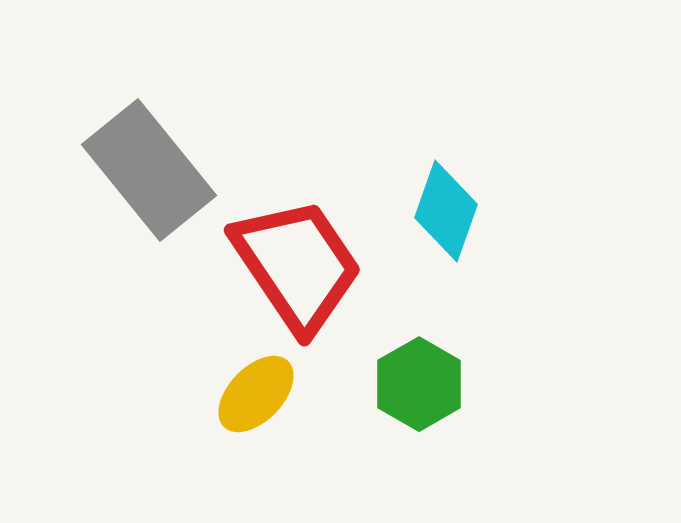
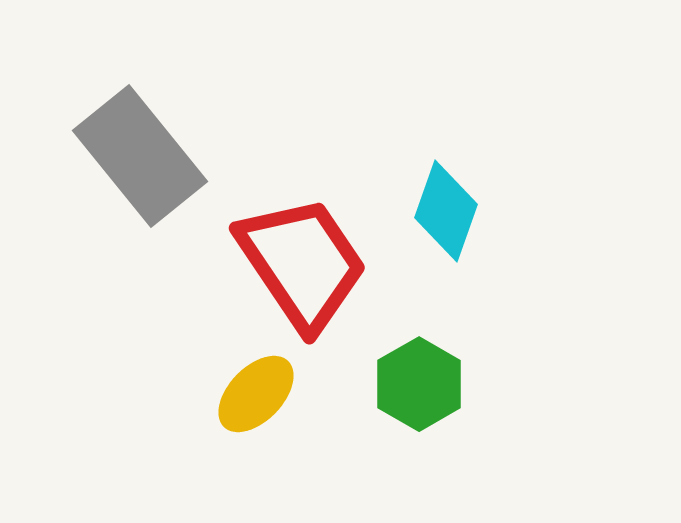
gray rectangle: moved 9 px left, 14 px up
red trapezoid: moved 5 px right, 2 px up
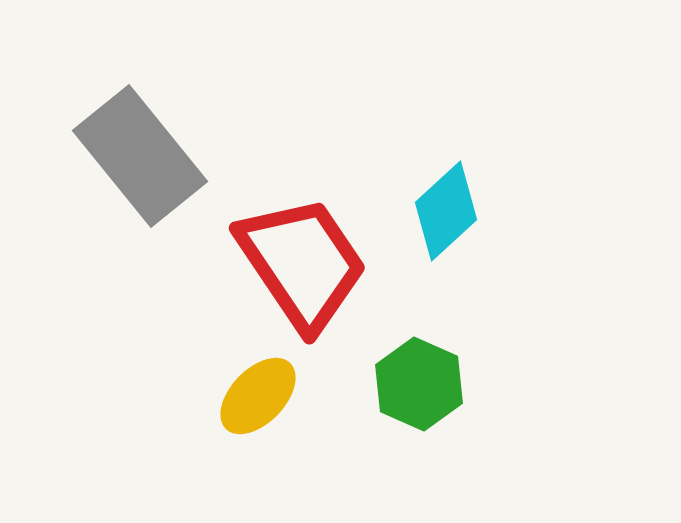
cyan diamond: rotated 28 degrees clockwise
green hexagon: rotated 6 degrees counterclockwise
yellow ellipse: moved 2 px right, 2 px down
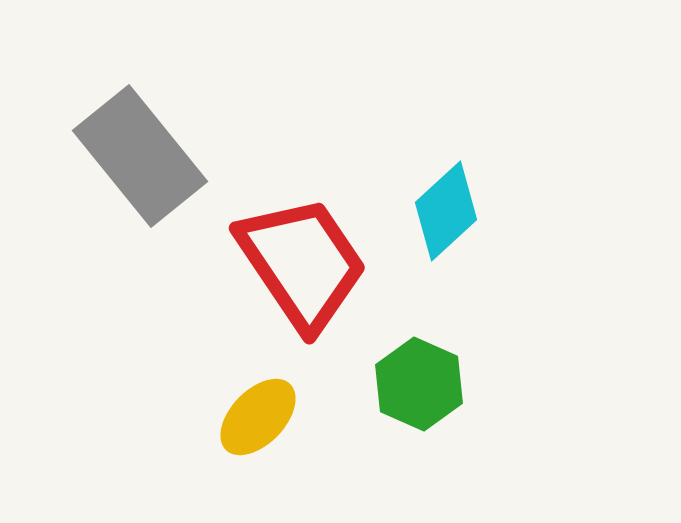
yellow ellipse: moved 21 px down
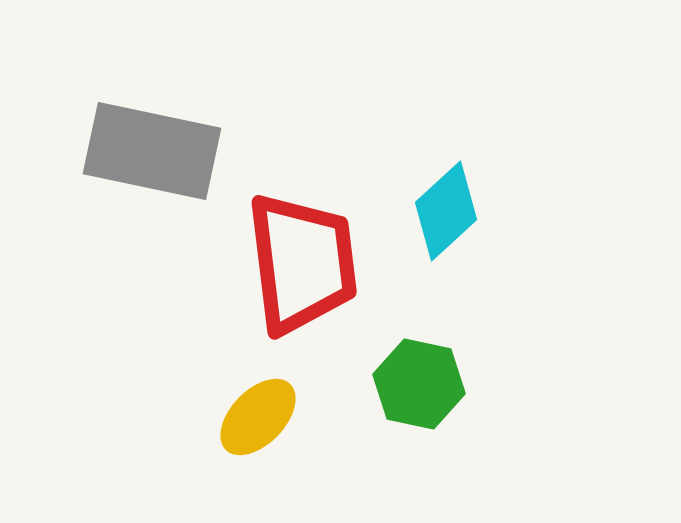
gray rectangle: moved 12 px right, 5 px up; rotated 39 degrees counterclockwise
red trapezoid: rotated 27 degrees clockwise
green hexagon: rotated 12 degrees counterclockwise
